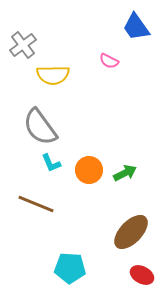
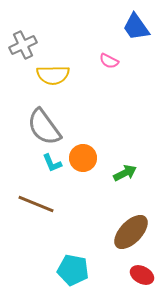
gray cross: rotated 12 degrees clockwise
gray semicircle: moved 4 px right
cyan L-shape: moved 1 px right
orange circle: moved 6 px left, 12 px up
cyan pentagon: moved 3 px right, 2 px down; rotated 8 degrees clockwise
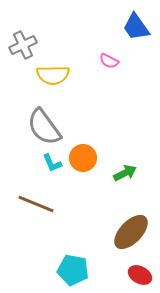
red ellipse: moved 2 px left
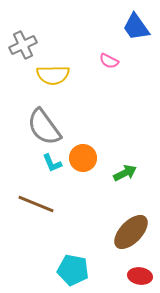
red ellipse: moved 1 px down; rotated 20 degrees counterclockwise
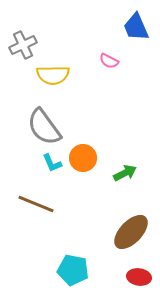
blue trapezoid: rotated 12 degrees clockwise
red ellipse: moved 1 px left, 1 px down
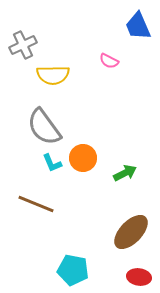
blue trapezoid: moved 2 px right, 1 px up
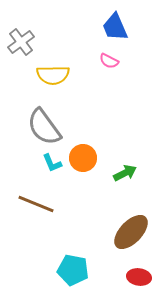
blue trapezoid: moved 23 px left, 1 px down
gray cross: moved 2 px left, 3 px up; rotated 12 degrees counterclockwise
